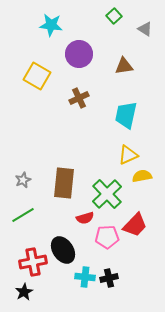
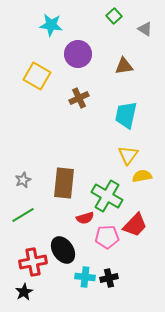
purple circle: moved 1 px left
yellow triangle: rotated 30 degrees counterclockwise
green cross: moved 2 px down; rotated 16 degrees counterclockwise
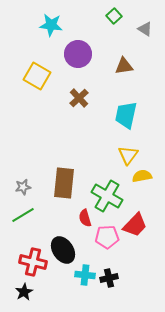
brown cross: rotated 18 degrees counterclockwise
gray star: moved 7 px down; rotated 14 degrees clockwise
red semicircle: rotated 90 degrees clockwise
red cross: rotated 24 degrees clockwise
cyan cross: moved 2 px up
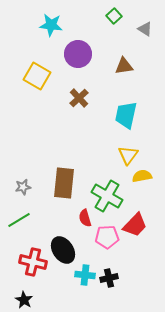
green line: moved 4 px left, 5 px down
black star: moved 8 px down; rotated 12 degrees counterclockwise
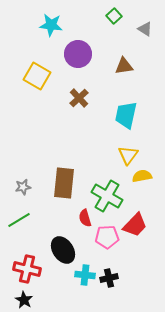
red cross: moved 6 px left, 7 px down
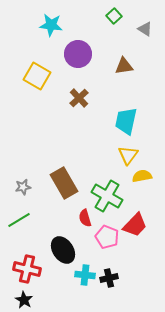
cyan trapezoid: moved 6 px down
brown rectangle: rotated 36 degrees counterclockwise
pink pentagon: rotated 25 degrees clockwise
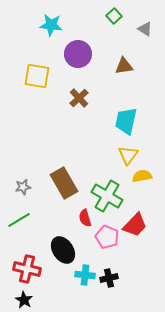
yellow square: rotated 20 degrees counterclockwise
